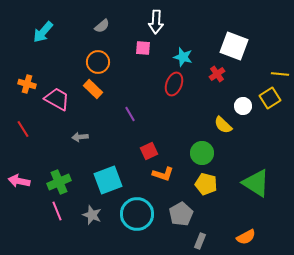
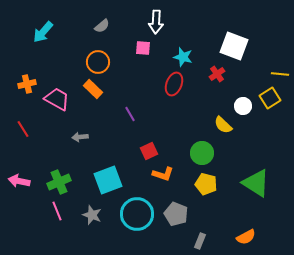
orange cross: rotated 30 degrees counterclockwise
gray pentagon: moved 5 px left; rotated 20 degrees counterclockwise
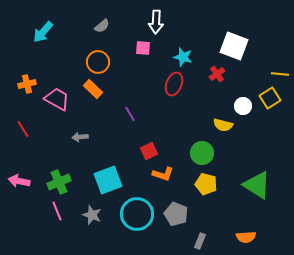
yellow semicircle: rotated 30 degrees counterclockwise
green triangle: moved 1 px right, 2 px down
orange semicircle: rotated 24 degrees clockwise
